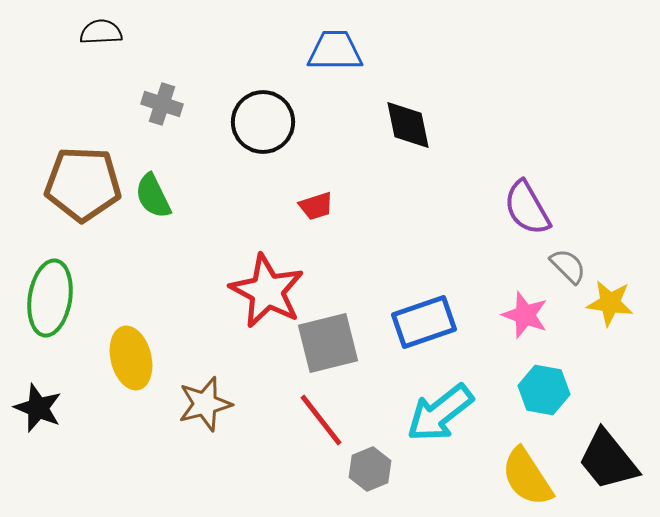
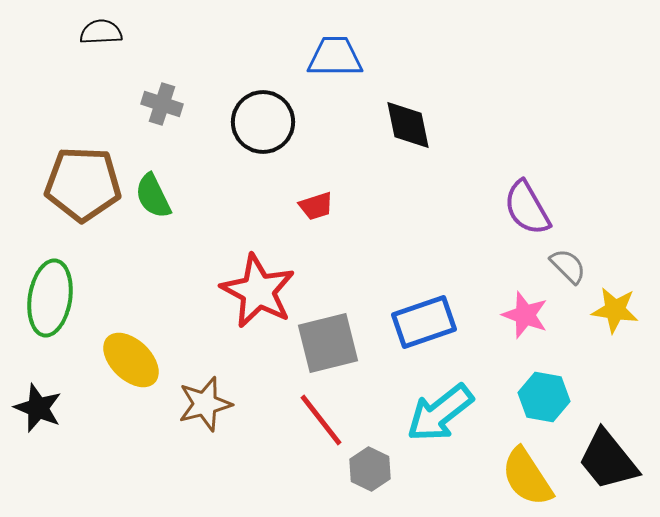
blue trapezoid: moved 6 px down
red star: moved 9 px left
yellow star: moved 5 px right, 7 px down
yellow ellipse: moved 2 px down; rotated 32 degrees counterclockwise
cyan hexagon: moved 7 px down
gray hexagon: rotated 12 degrees counterclockwise
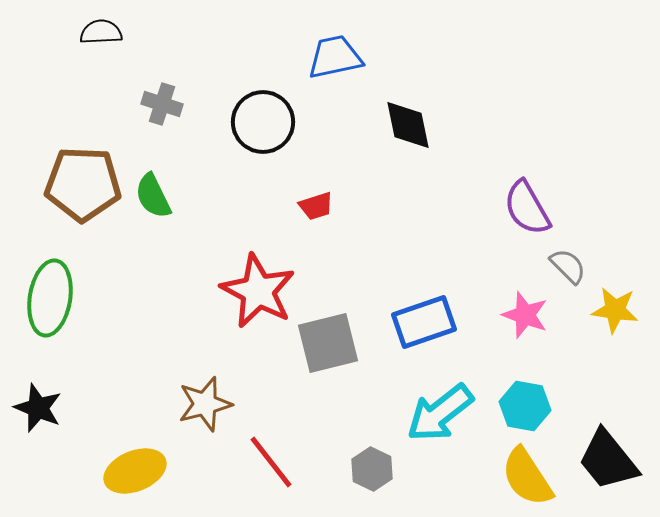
blue trapezoid: rotated 12 degrees counterclockwise
yellow ellipse: moved 4 px right, 111 px down; rotated 66 degrees counterclockwise
cyan hexagon: moved 19 px left, 9 px down
red line: moved 50 px left, 42 px down
gray hexagon: moved 2 px right
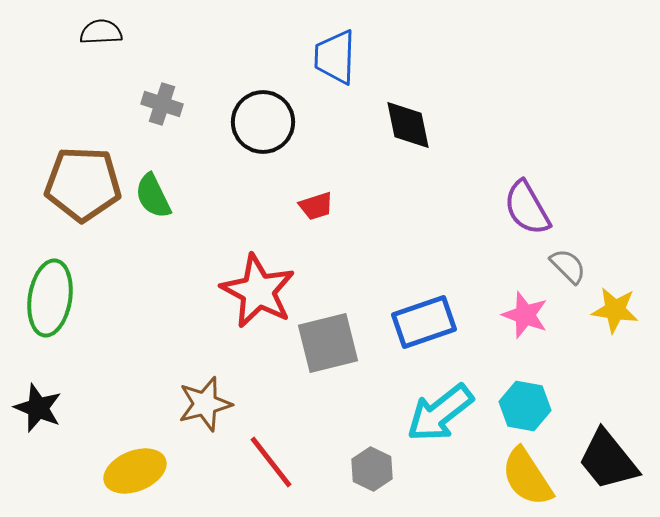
blue trapezoid: rotated 76 degrees counterclockwise
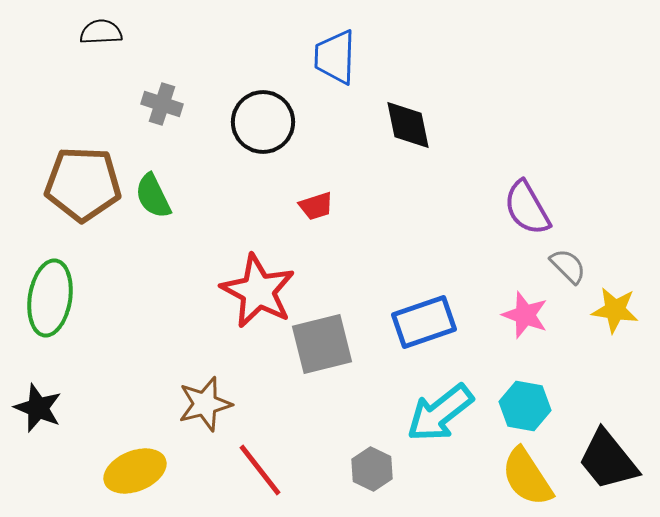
gray square: moved 6 px left, 1 px down
red line: moved 11 px left, 8 px down
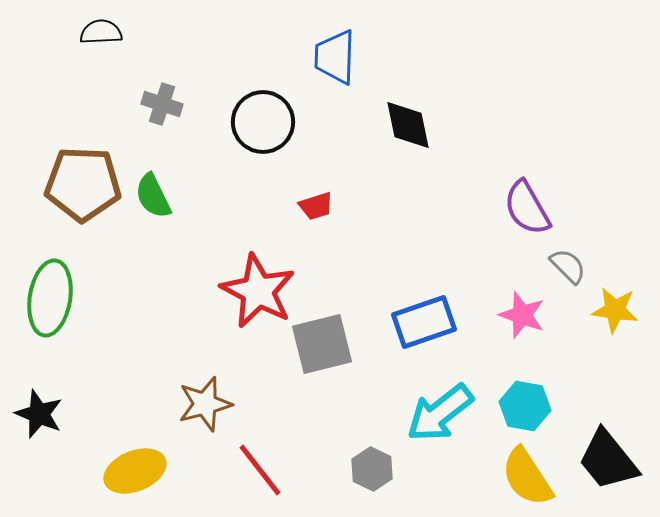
pink star: moved 3 px left
black star: moved 1 px right, 6 px down
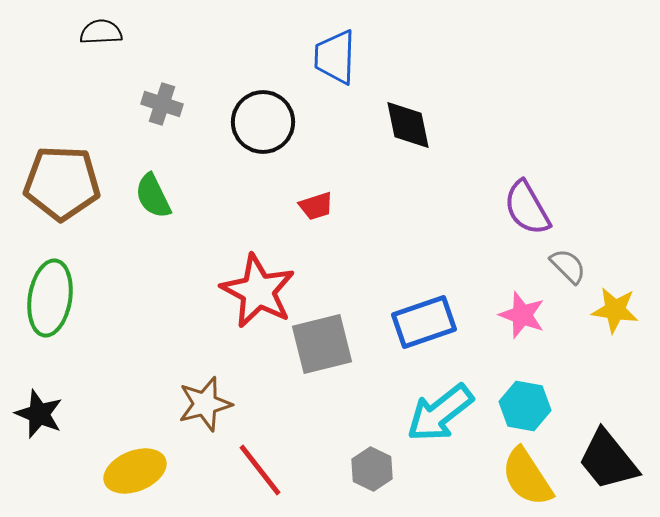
brown pentagon: moved 21 px left, 1 px up
